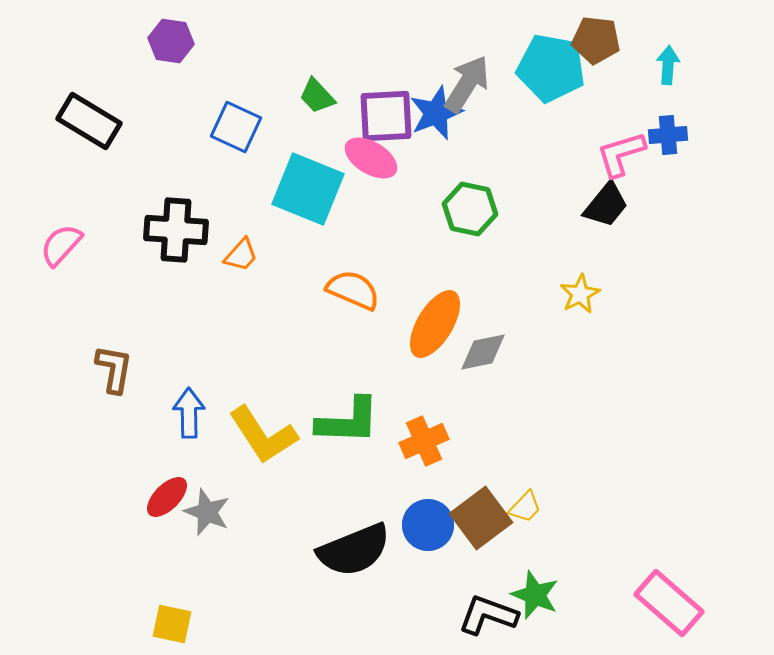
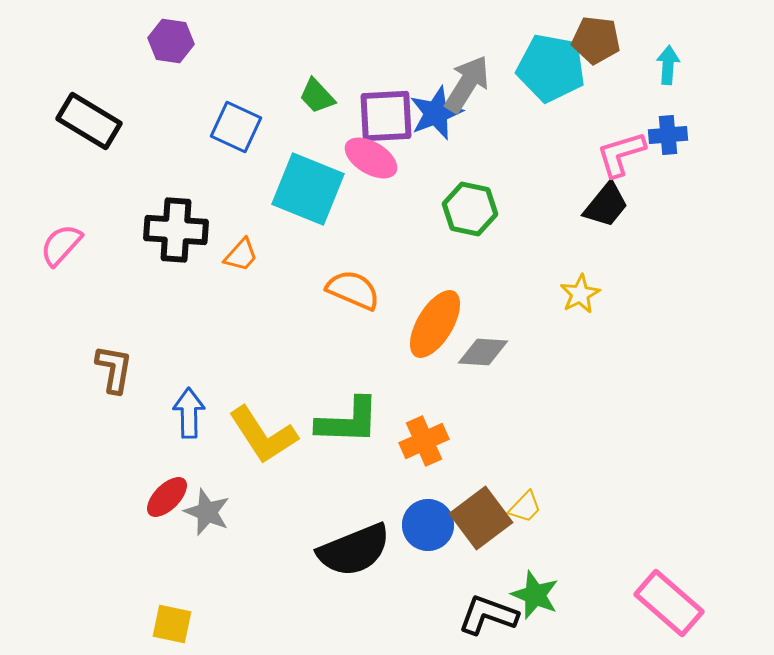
gray diamond: rotated 15 degrees clockwise
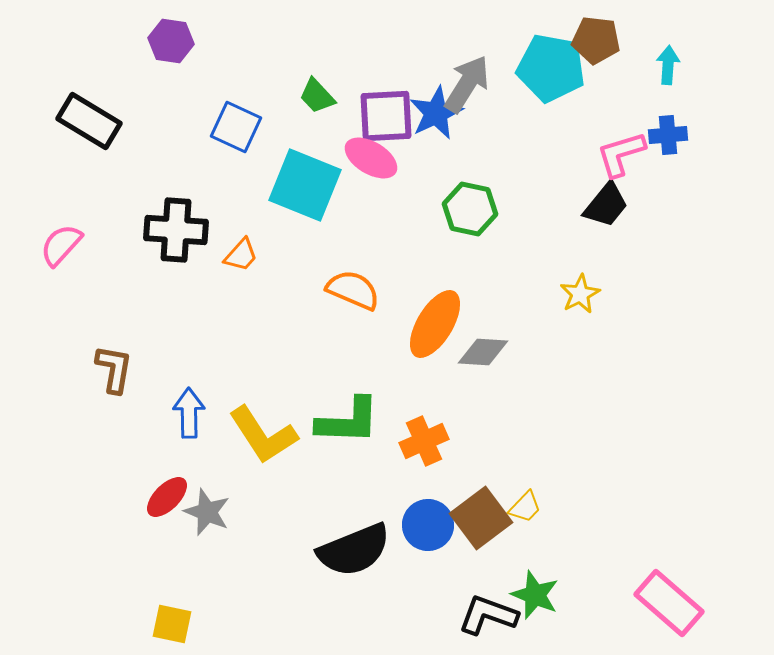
blue star: rotated 4 degrees counterclockwise
cyan square: moved 3 px left, 4 px up
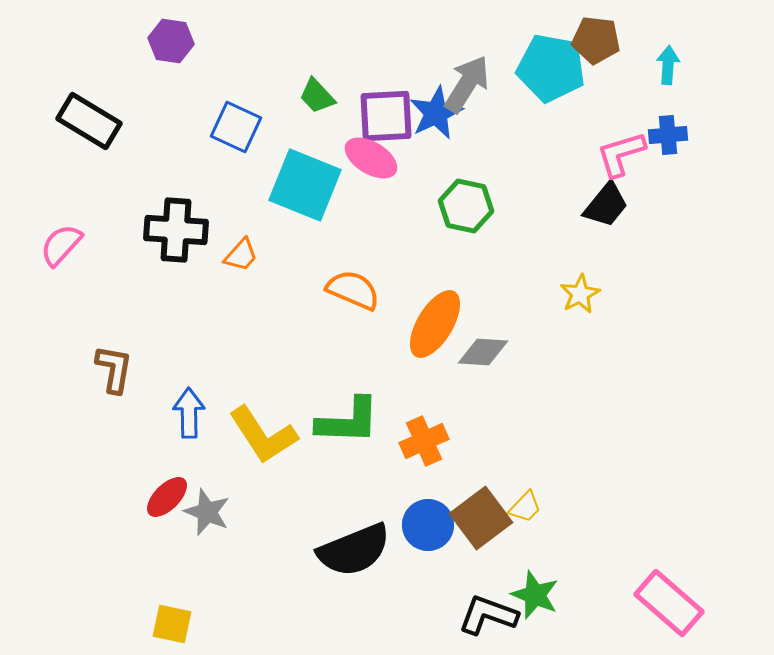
green hexagon: moved 4 px left, 3 px up
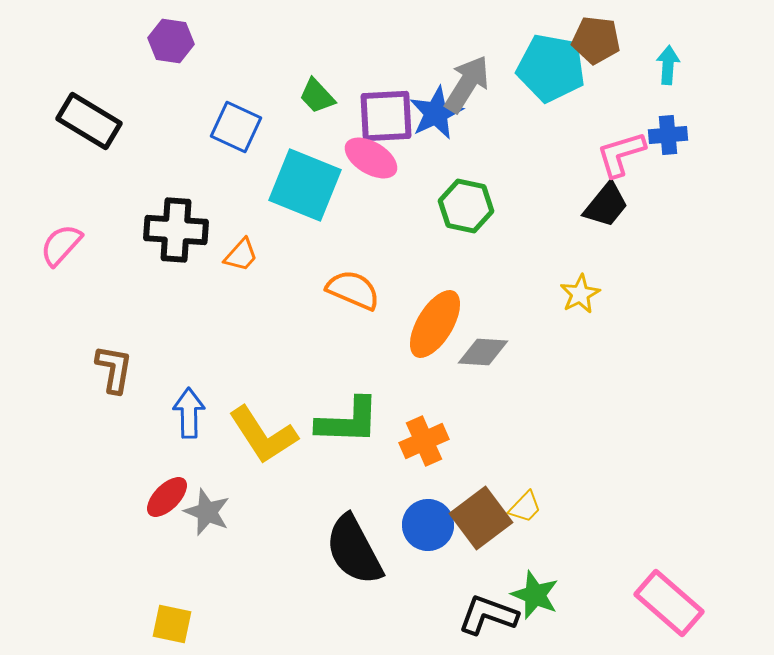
black semicircle: rotated 84 degrees clockwise
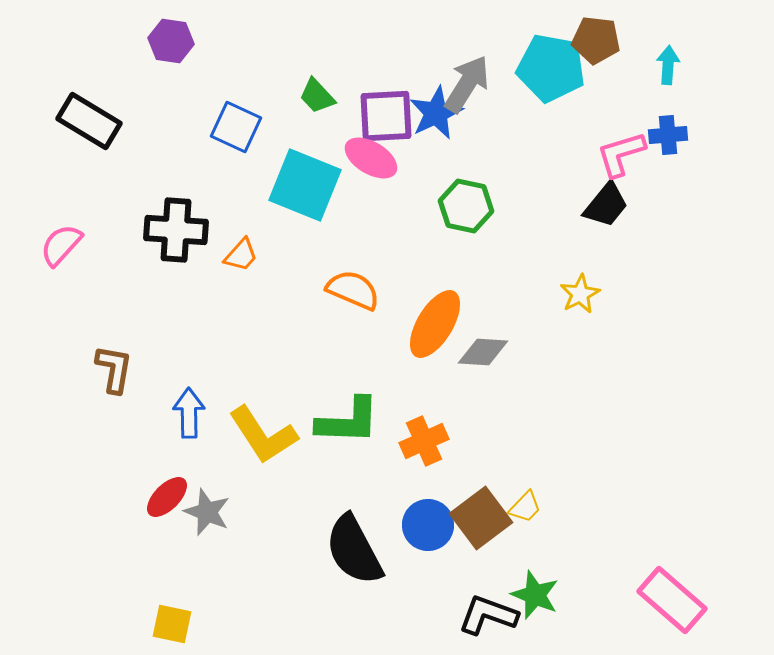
pink rectangle: moved 3 px right, 3 px up
